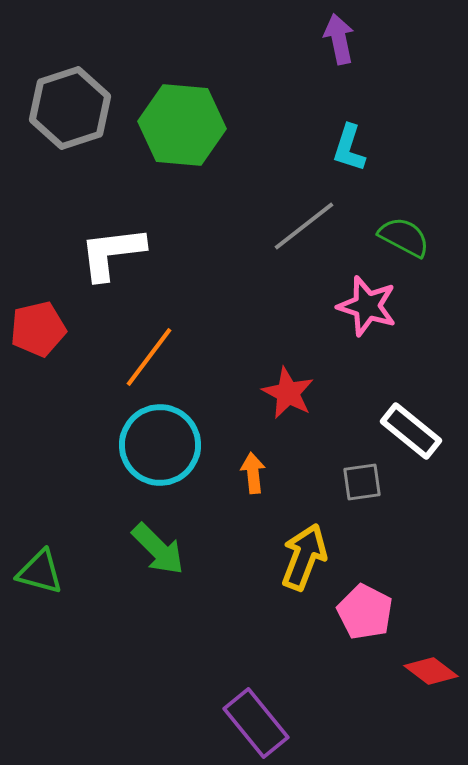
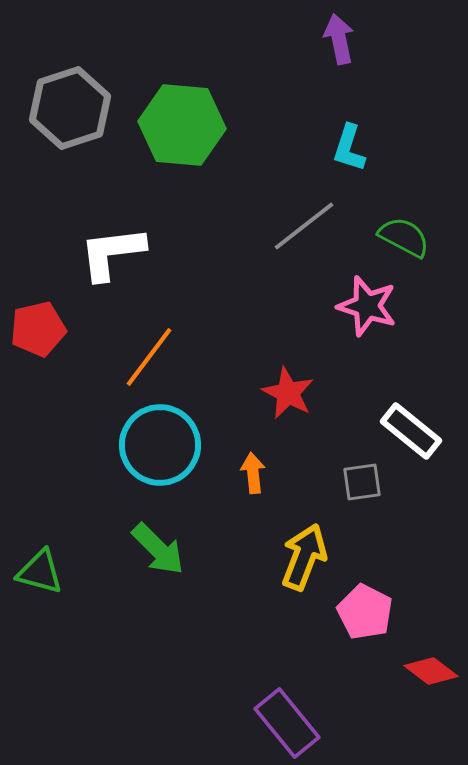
purple rectangle: moved 31 px right
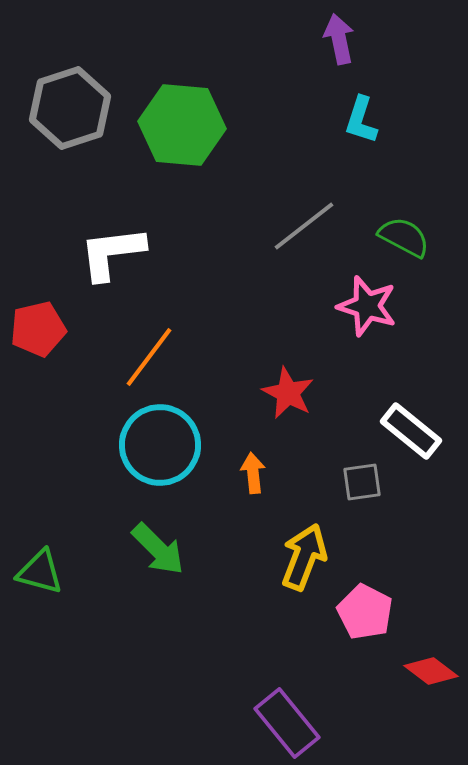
cyan L-shape: moved 12 px right, 28 px up
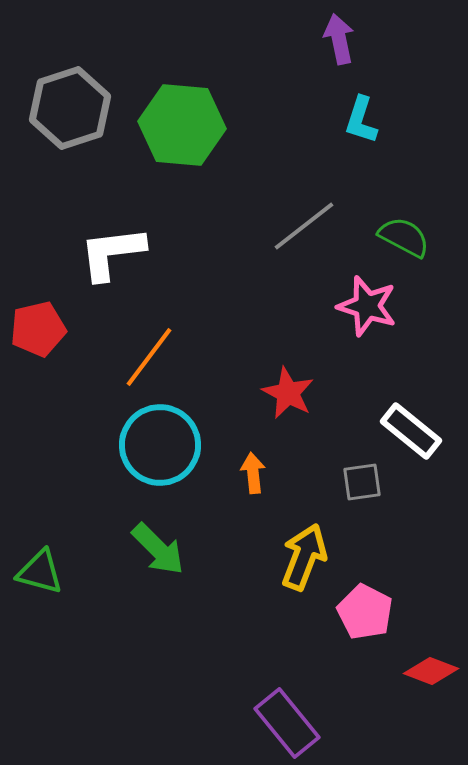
red diamond: rotated 16 degrees counterclockwise
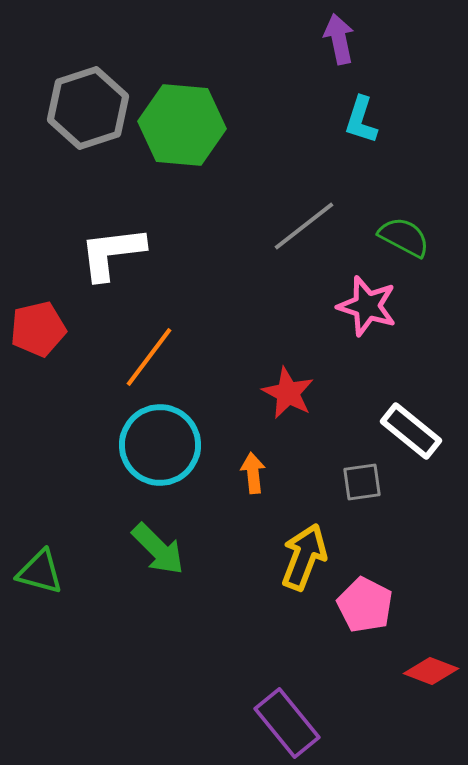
gray hexagon: moved 18 px right
pink pentagon: moved 7 px up
